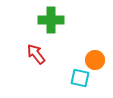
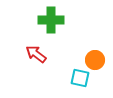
red arrow: rotated 15 degrees counterclockwise
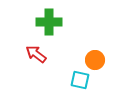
green cross: moved 2 px left, 2 px down
cyan square: moved 2 px down
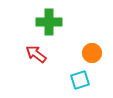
orange circle: moved 3 px left, 7 px up
cyan square: rotated 30 degrees counterclockwise
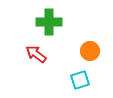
orange circle: moved 2 px left, 2 px up
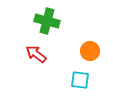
green cross: moved 2 px left, 1 px up; rotated 15 degrees clockwise
cyan square: rotated 24 degrees clockwise
